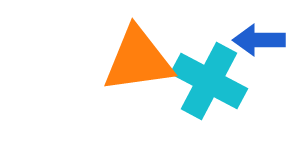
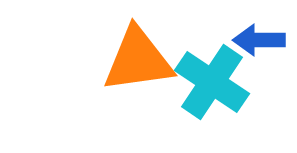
cyan cross: moved 3 px right, 1 px down; rotated 6 degrees clockwise
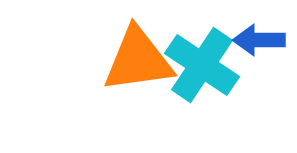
cyan cross: moved 10 px left, 17 px up
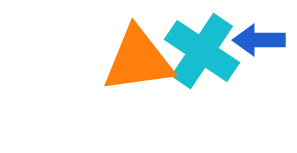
cyan cross: moved 14 px up
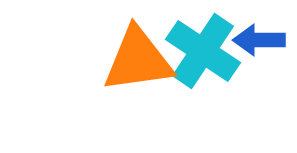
cyan cross: moved 1 px right
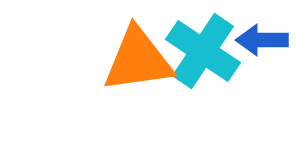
blue arrow: moved 3 px right
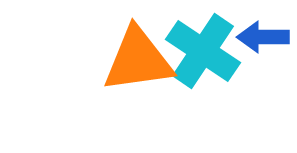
blue arrow: moved 1 px right, 3 px up
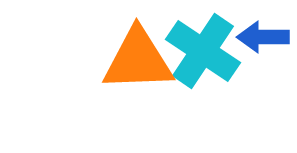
orange triangle: rotated 6 degrees clockwise
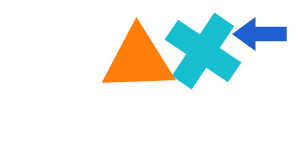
blue arrow: moved 3 px left, 3 px up
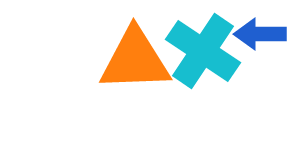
orange triangle: moved 3 px left
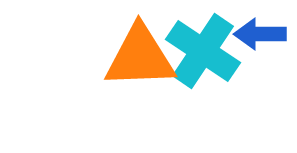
orange triangle: moved 5 px right, 3 px up
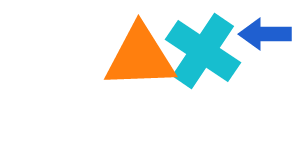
blue arrow: moved 5 px right
